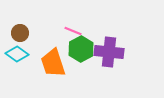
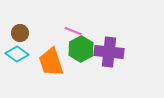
orange trapezoid: moved 2 px left, 1 px up
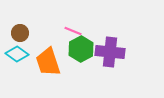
purple cross: moved 1 px right
orange trapezoid: moved 3 px left
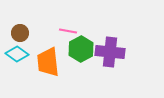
pink line: moved 5 px left; rotated 12 degrees counterclockwise
orange trapezoid: rotated 12 degrees clockwise
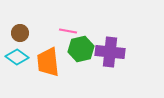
green hexagon: rotated 15 degrees clockwise
cyan diamond: moved 3 px down
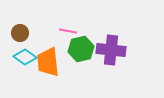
purple cross: moved 1 px right, 2 px up
cyan diamond: moved 8 px right
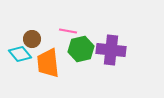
brown circle: moved 12 px right, 6 px down
cyan diamond: moved 5 px left, 3 px up; rotated 15 degrees clockwise
orange trapezoid: moved 1 px down
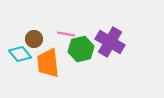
pink line: moved 2 px left, 3 px down
brown circle: moved 2 px right
purple cross: moved 1 px left, 8 px up; rotated 24 degrees clockwise
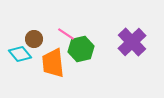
pink line: rotated 24 degrees clockwise
purple cross: moved 22 px right; rotated 16 degrees clockwise
orange trapezoid: moved 5 px right
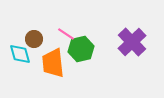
cyan diamond: rotated 25 degrees clockwise
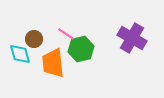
purple cross: moved 4 px up; rotated 16 degrees counterclockwise
